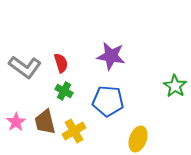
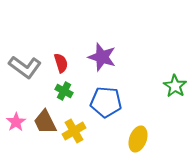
purple star: moved 9 px left, 1 px down; rotated 8 degrees clockwise
blue pentagon: moved 2 px left, 1 px down
brown trapezoid: rotated 12 degrees counterclockwise
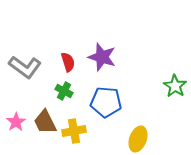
red semicircle: moved 7 px right, 1 px up
yellow cross: rotated 20 degrees clockwise
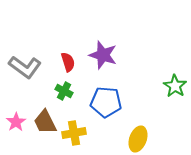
purple star: moved 1 px right, 2 px up
yellow cross: moved 2 px down
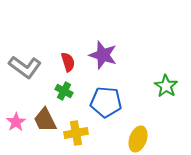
green star: moved 9 px left
brown trapezoid: moved 2 px up
yellow cross: moved 2 px right
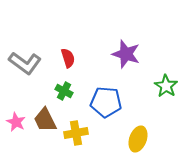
purple star: moved 23 px right, 1 px up
red semicircle: moved 4 px up
gray L-shape: moved 4 px up
pink star: rotated 12 degrees counterclockwise
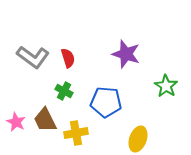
gray L-shape: moved 8 px right, 6 px up
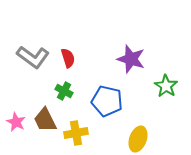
purple star: moved 5 px right, 5 px down
blue pentagon: moved 1 px right, 1 px up; rotated 8 degrees clockwise
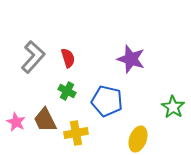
gray L-shape: rotated 84 degrees counterclockwise
green star: moved 7 px right, 21 px down
green cross: moved 3 px right
